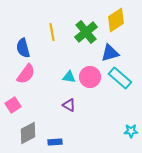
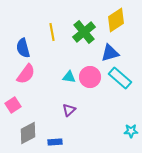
green cross: moved 2 px left
purple triangle: moved 5 px down; rotated 48 degrees clockwise
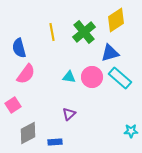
blue semicircle: moved 4 px left
pink circle: moved 2 px right
purple triangle: moved 4 px down
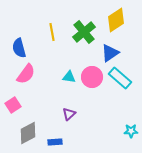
blue triangle: rotated 18 degrees counterclockwise
